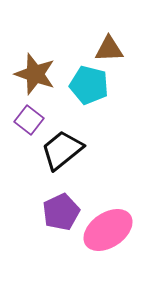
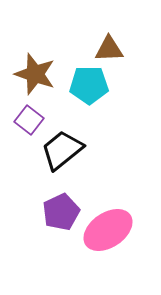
cyan pentagon: rotated 15 degrees counterclockwise
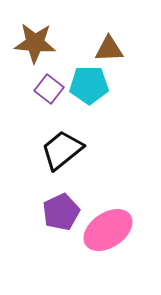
brown star: moved 31 px up; rotated 15 degrees counterclockwise
purple square: moved 20 px right, 31 px up
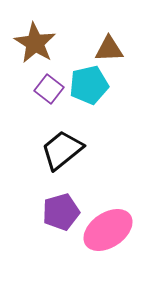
brown star: rotated 27 degrees clockwise
cyan pentagon: rotated 12 degrees counterclockwise
purple pentagon: rotated 9 degrees clockwise
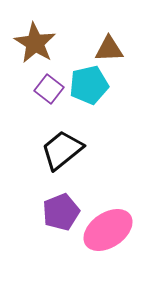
purple pentagon: rotated 6 degrees counterclockwise
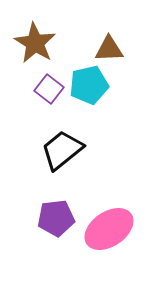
purple pentagon: moved 5 px left, 6 px down; rotated 15 degrees clockwise
pink ellipse: moved 1 px right, 1 px up
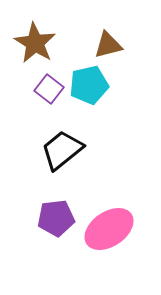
brown triangle: moved 1 px left, 4 px up; rotated 12 degrees counterclockwise
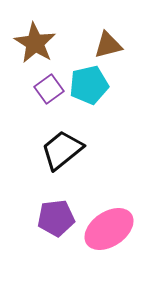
purple square: rotated 16 degrees clockwise
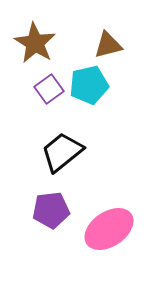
black trapezoid: moved 2 px down
purple pentagon: moved 5 px left, 8 px up
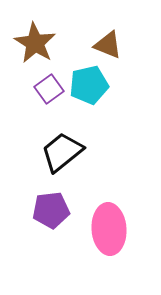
brown triangle: rotated 36 degrees clockwise
pink ellipse: rotated 60 degrees counterclockwise
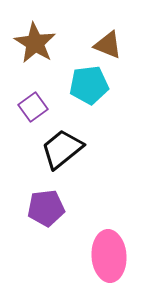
cyan pentagon: rotated 6 degrees clockwise
purple square: moved 16 px left, 18 px down
black trapezoid: moved 3 px up
purple pentagon: moved 5 px left, 2 px up
pink ellipse: moved 27 px down
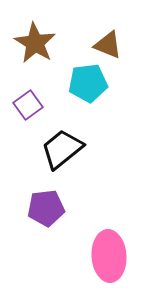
cyan pentagon: moved 1 px left, 2 px up
purple square: moved 5 px left, 2 px up
